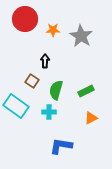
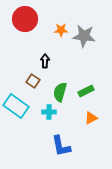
orange star: moved 8 px right
gray star: moved 3 px right; rotated 25 degrees counterclockwise
brown square: moved 1 px right
green semicircle: moved 4 px right, 2 px down
blue L-shape: rotated 110 degrees counterclockwise
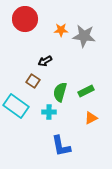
black arrow: rotated 120 degrees counterclockwise
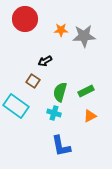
gray star: rotated 10 degrees counterclockwise
cyan cross: moved 5 px right, 1 px down; rotated 16 degrees clockwise
orange triangle: moved 1 px left, 2 px up
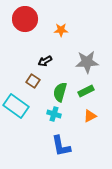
gray star: moved 3 px right, 26 px down
cyan cross: moved 1 px down
